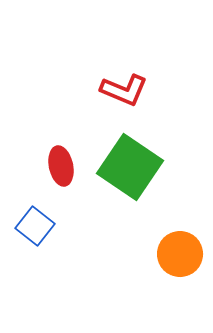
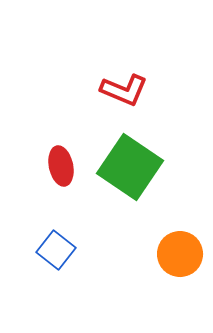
blue square: moved 21 px right, 24 px down
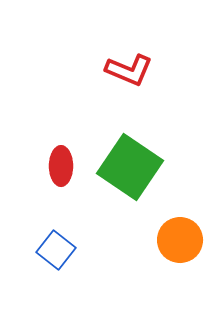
red L-shape: moved 5 px right, 20 px up
red ellipse: rotated 12 degrees clockwise
orange circle: moved 14 px up
